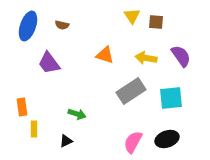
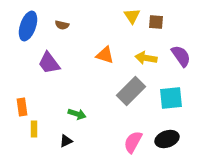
gray rectangle: rotated 12 degrees counterclockwise
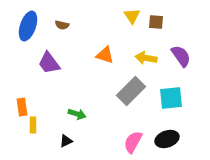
yellow rectangle: moved 1 px left, 4 px up
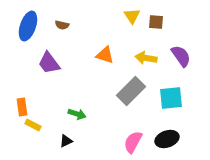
yellow rectangle: rotated 63 degrees counterclockwise
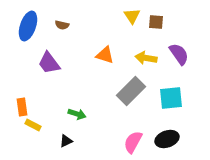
purple semicircle: moved 2 px left, 2 px up
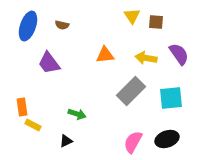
orange triangle: rotated 24 degrees counterclockwise
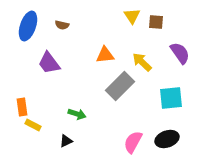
purple semicircle: moved 1 px right, 1 px up
yellow arrow: moved 4 px left, 4 px down; rotated 35 degrees clockwise
gray rectangle: moved 11 px left, 5 px up
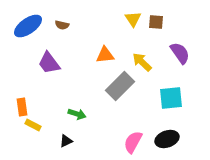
yellow triangle: moved 1 px right, 3 px down
blue ellipse: rotated 36 degrees clockwise
